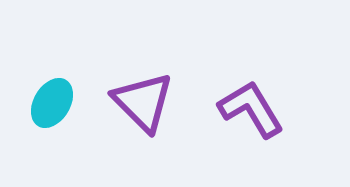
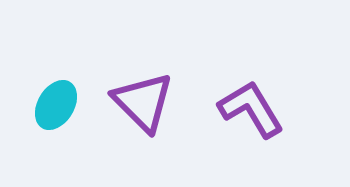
cyan ellipse: moved 4 px right, 2 px down
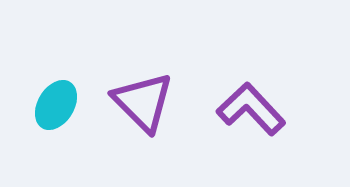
purple L-shape: rotated 12 degrees counterclockwise
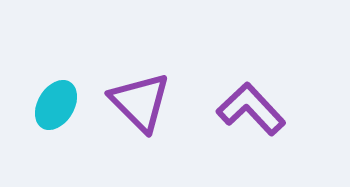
purple triangle: moved 3 px left
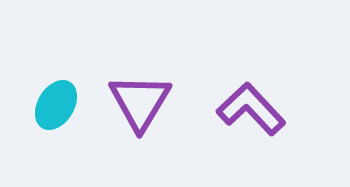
purple triangle: rotated 16 degrees clockwise
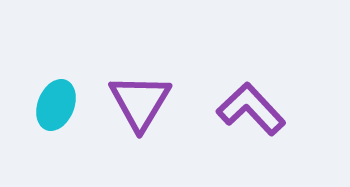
cyan ellipse: rotated 9 degrees counterclockwise
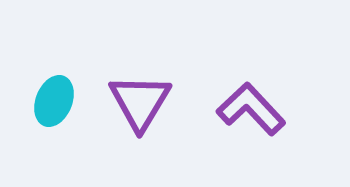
cyan ellipse: moved 2 px left, 4 px up
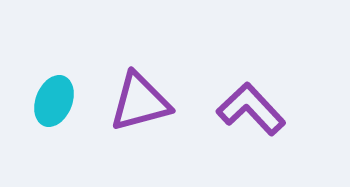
purple triangle: rotated 44 degrees clockwise
